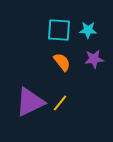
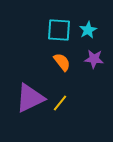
cyan star: rotated 30 degrees counterclockwise
purple star: rotated 12 degrees clockwise
purple triangle: moved 4 px up
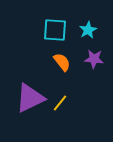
cyan square: moved 4 px left
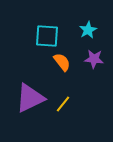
cyan square: moved 8 px left, 6 px down
yellow line: moved 3 px right, 1 px down
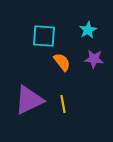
cyan square: moved 3 px left
purple triangle: moved 1 px left, 2 px down
yellow line: rotated 48 degrees counterclockwise
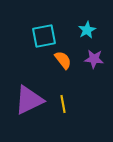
cyan star: moved 1 px left
cyan square: rotated 15 degrees counterclockwise
orange semicircle: moved 1 px right, 2 px up
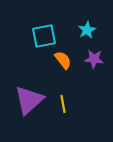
purple triangle: rotated 16 degrees counterclockwise
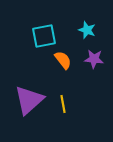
cyan star: rotated 24 degrees counterclockwise
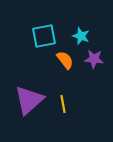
cyan star: moved 6 px left, 6 px down
orange semicircle: moved 2 px right
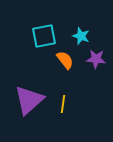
purple star: moved 2 px right
yellow line: rotated 18 degrees clockwise
